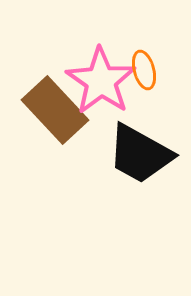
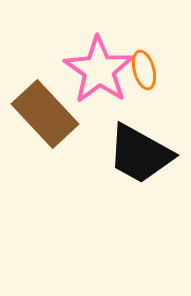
pink star: moved 2 px left, 11 px up
brown rectangle: moved 10 px left, 4 px down
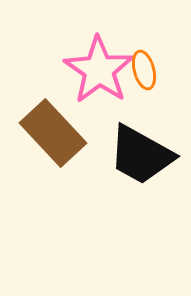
brown rectangle: moved 8 px right, 19 px down
black trapezoid: moved 1 px right, 1 px down
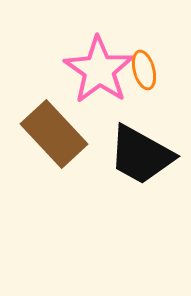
brown rectangle: moved 1 px right, 1 px down
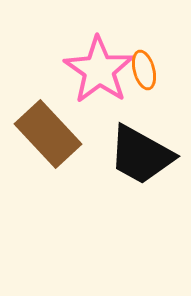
brown rectangle: moved 6 px left
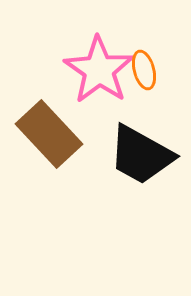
brown rectangle: moved 1 px right
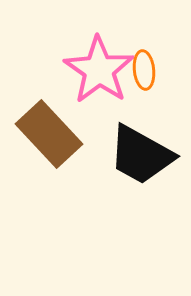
orange ellipse: rotated 9 degrees clockwise
